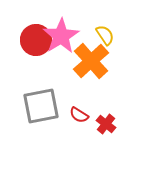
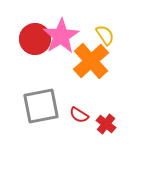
red circle: moved 1 px left, 1 px up
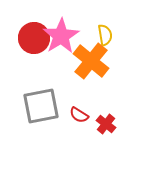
yellow semicircle: rotated 25 degrees clockwise
red circle: moved 1 px left, 1 px up
orange cross: rotated 9 degrees counterclockwise
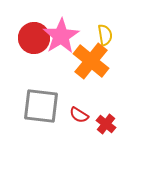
gray square: rotated 18 degrees clockwise
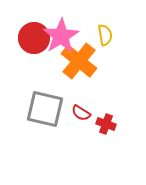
orange cross: moved 12 px left
gray square: moved 4 px right, 3 px down; rotated 6 degrees clockwise
red semicircle: moved 2 px right, 2 px up
red cross: rotated 18 degrees counterclockwise
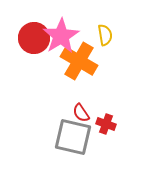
orange cross: rotated 9 degrees counterclockwise
gray square: moved 28 px right, 28 px down
red semicircle: rotated 24 degrees clockwise
